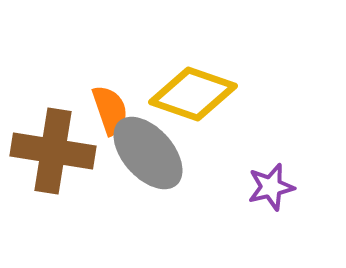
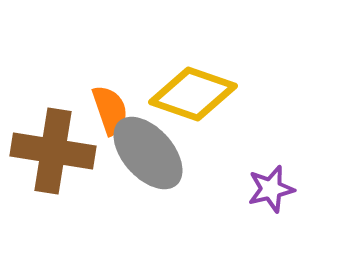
purple star: moved 2 px down
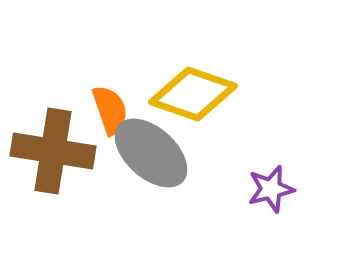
gray ellipse: moved 3 px right; rotated 6 degrees counterclockwise
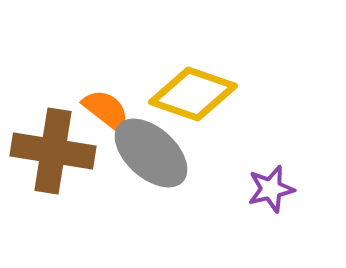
orange semicircle: moved 4 px left; rotated 33 degrees counterclockwise
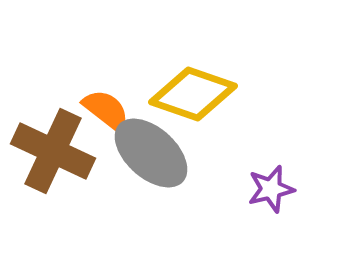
brown cross: rotated 16 degrees clockwise
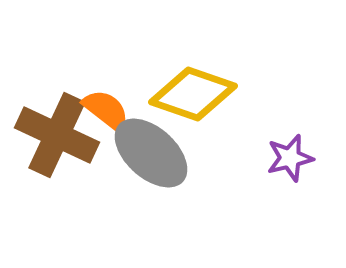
brown cross: moved 4 px right, 16 px up
purple star: moved 19 px right, 31 px up
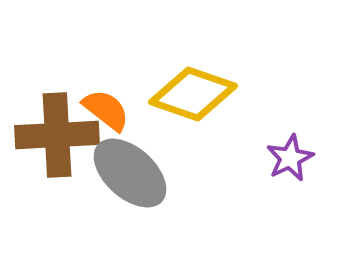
brown cross: rotated 28 degrees counterclockwise
gray ellipse: moved 21 px left, 20 px down
purple star: rotated 12 degrees counterclockwise
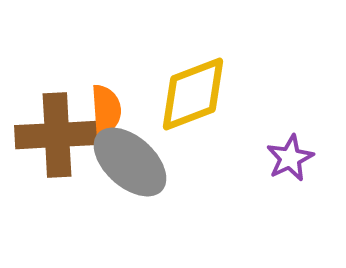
yellow diamond: rotated 40 degrees counterclockwise
orange semicircle: rotated 48 degrees clockwise
gray ellipse: moved 11 px up
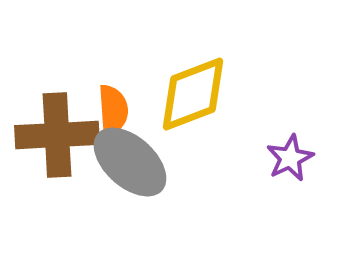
orange semicircle: moved 7 px right
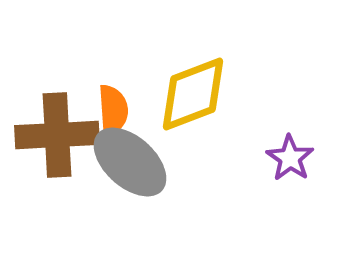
purple star: rotated 12 degrees counterclockwise
